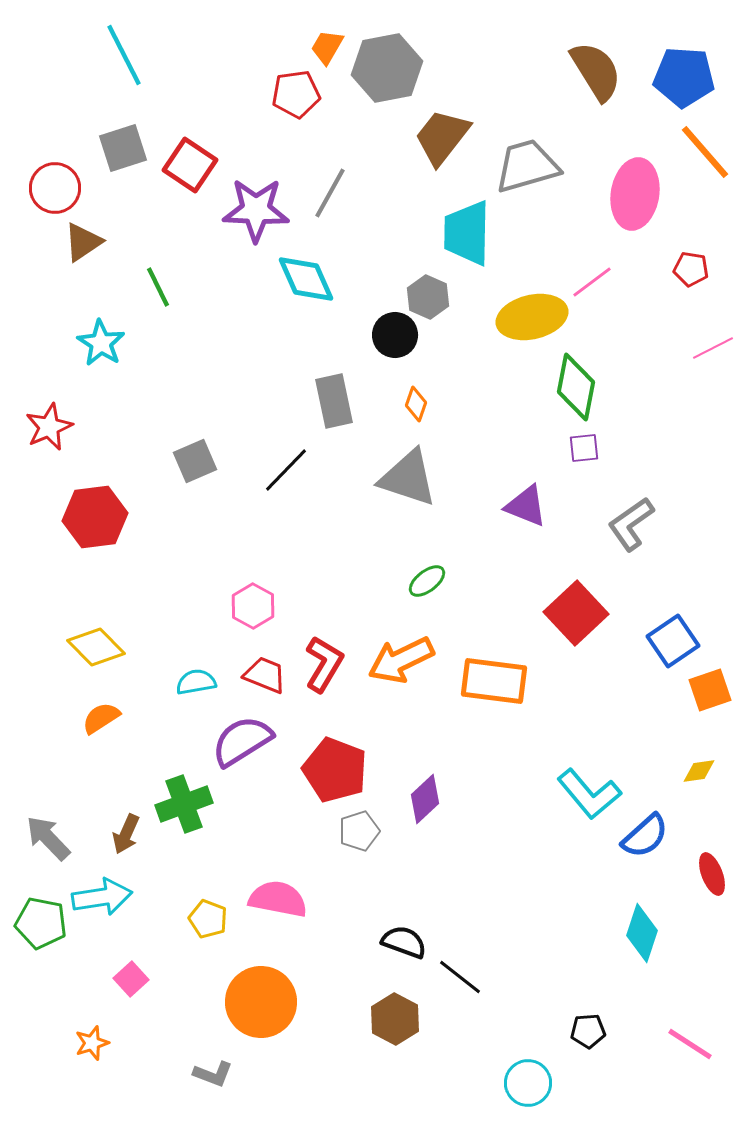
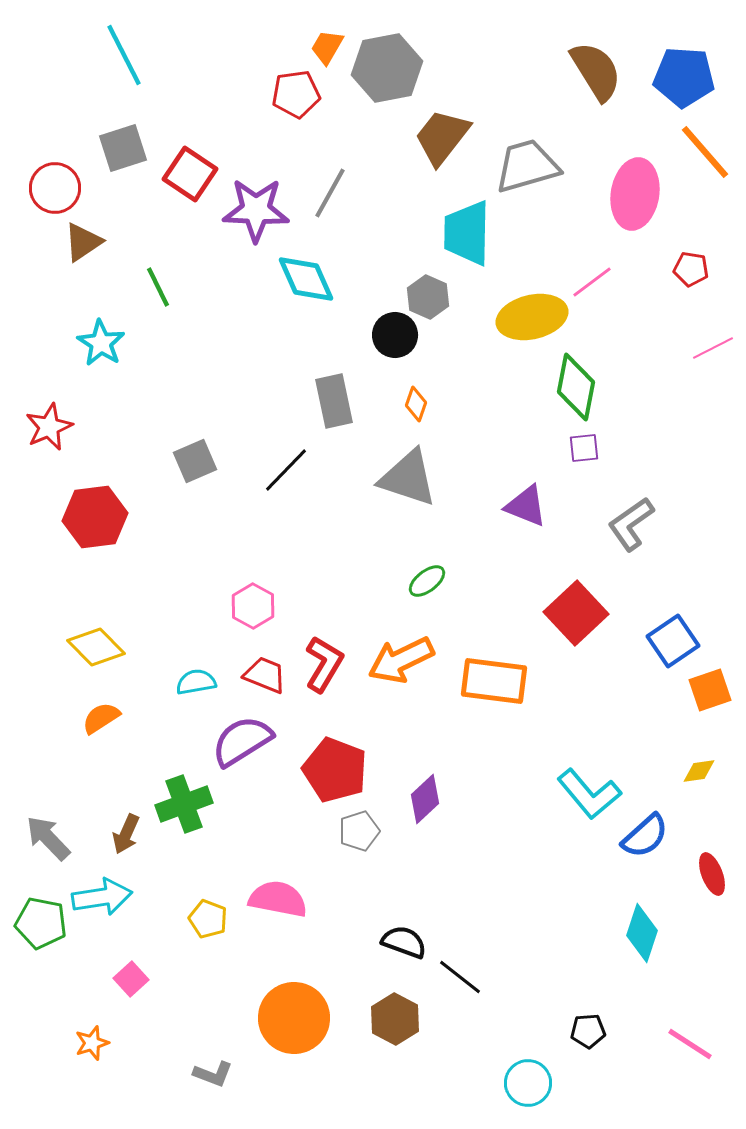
red square at (190, 165): moved 9 px down
orange circle at (261, 1002): moved 33 px right, 16 px down
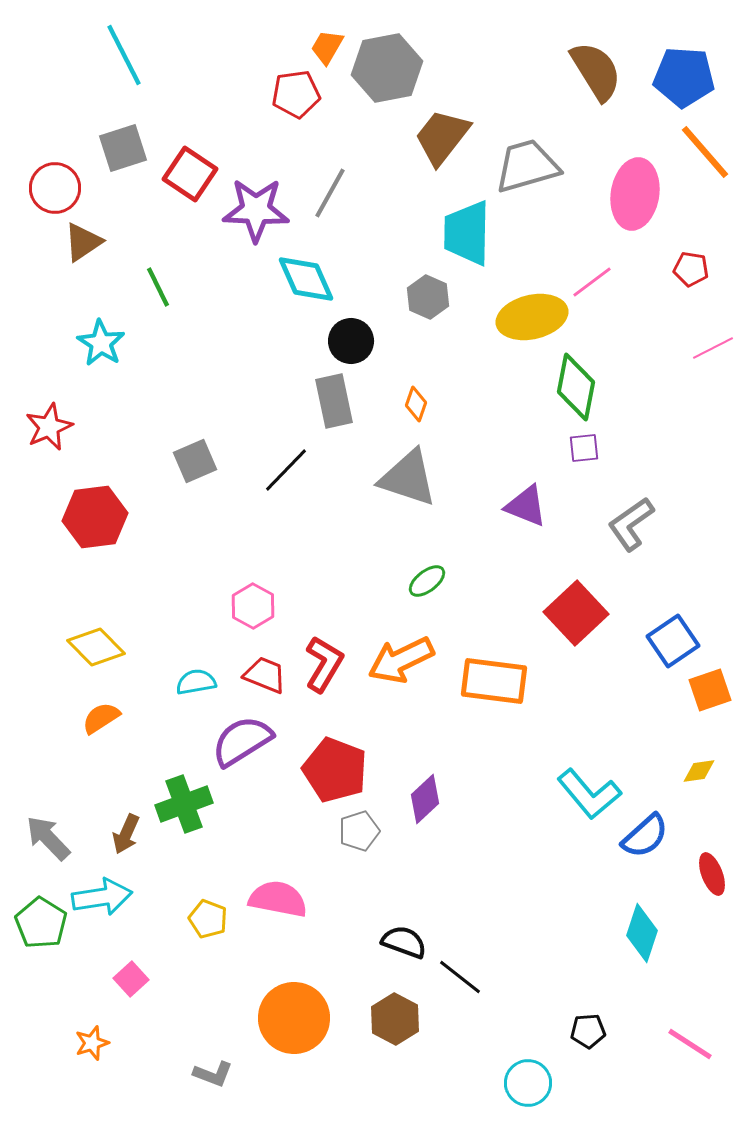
black circle at (395, 335): moved 44 px left, 6 px down
green pentagon at (41, 923): rotated 21 degrees clockwise
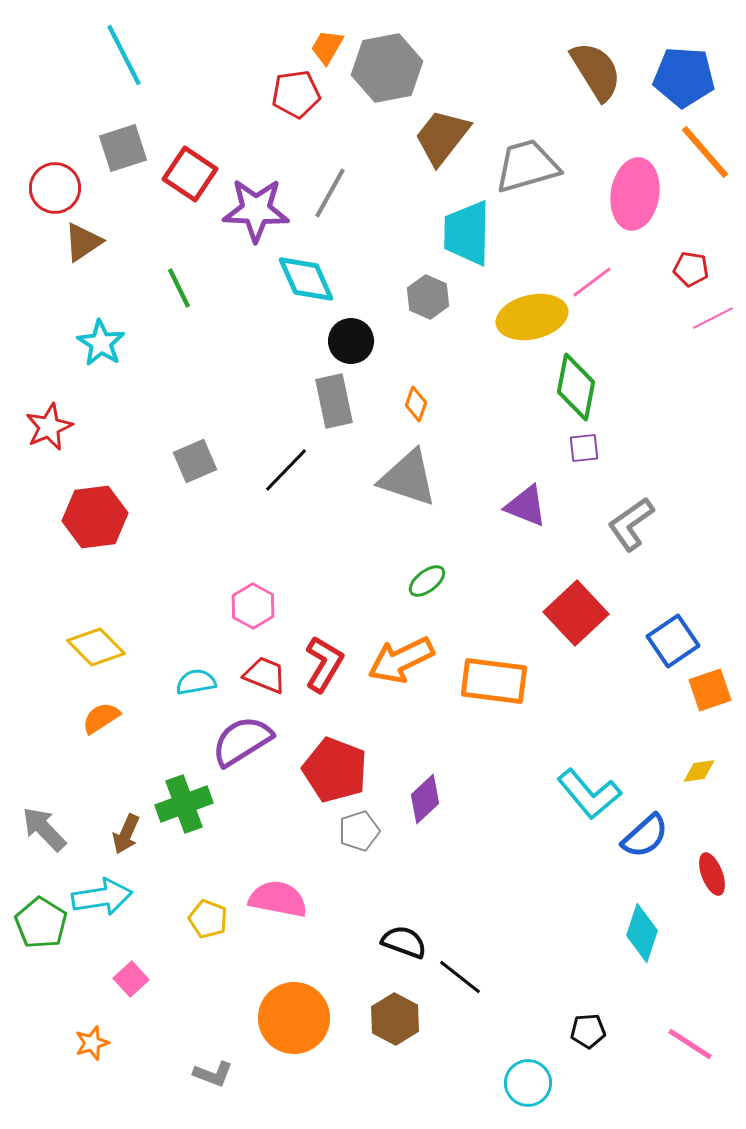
green line at (158, 287): moved 21 px right, 1 px down
pink line at (713, 348): moved 30 px up
gray arrow at (48, 838): moved 4 px left, 9 px up
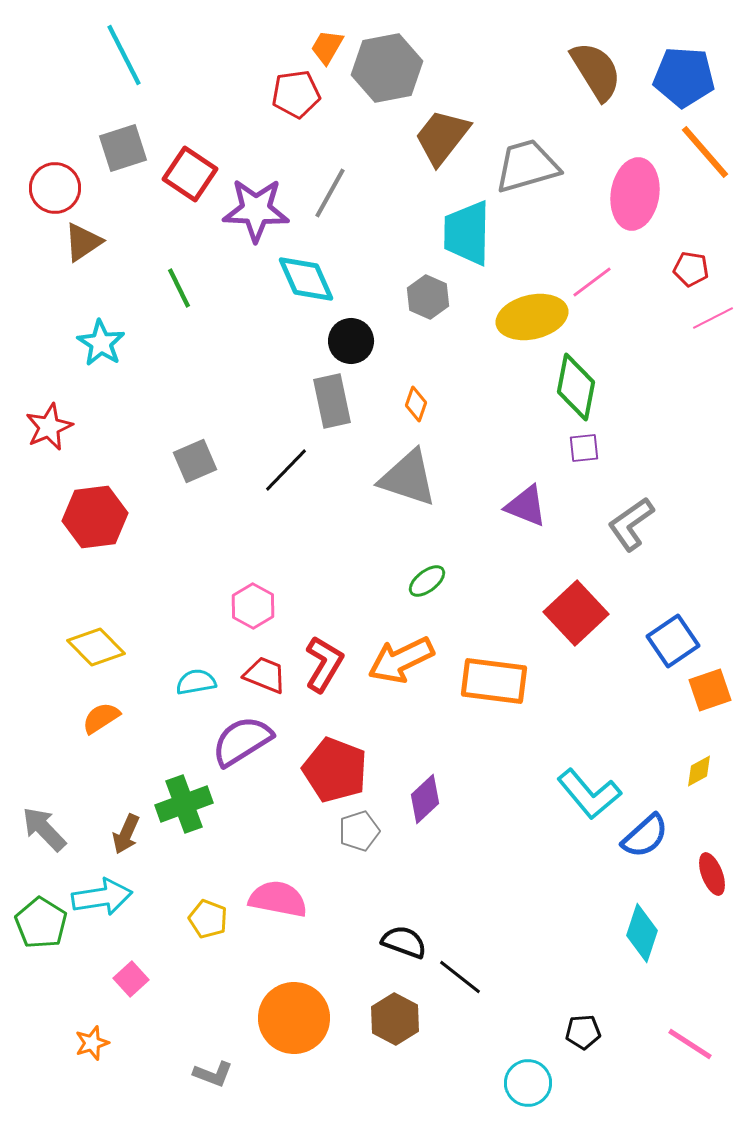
gray rectangle at (334, 401): moved 2 px left
yellow diamond at (699, 771): rotated 20 degrees counterclockwise
black pentagon at (588, 1031): moved 5 px left, 1 px down
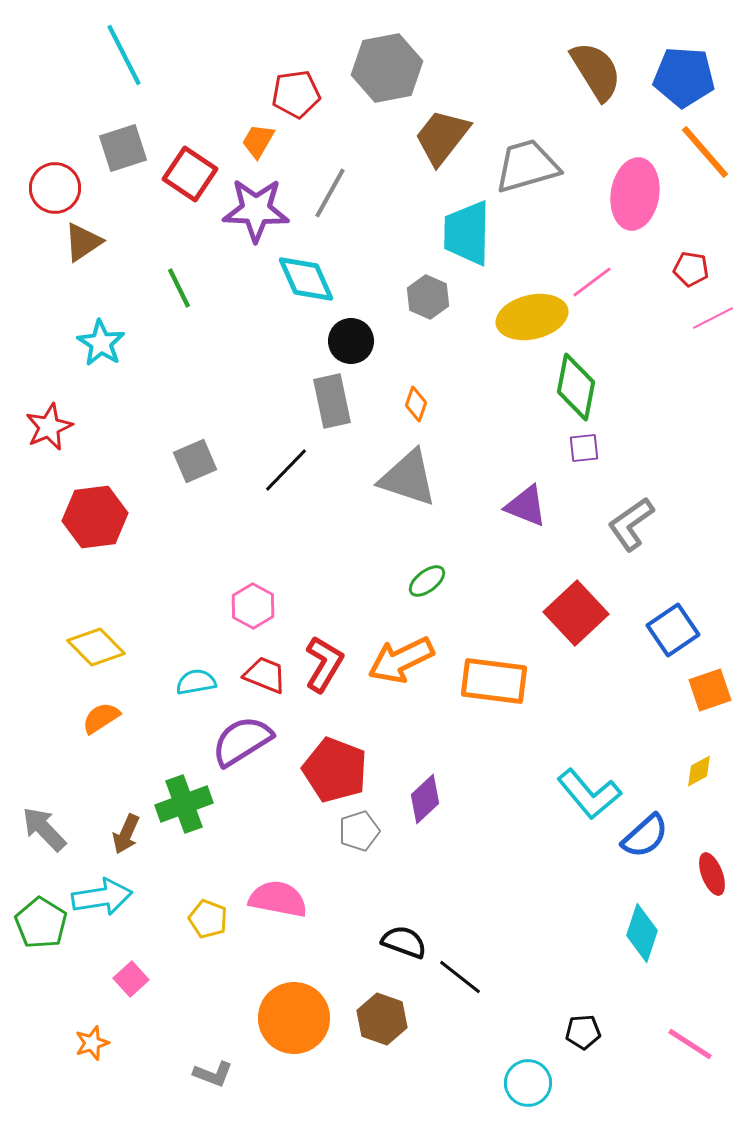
orange trapezoid at (327, 47): moved 69 px left, 94 px down
blue square at (673, 641): moved 11 px up
brown hexagon at (395, 1019): moved 13 px left; rotated 9 degrees counterclockwise
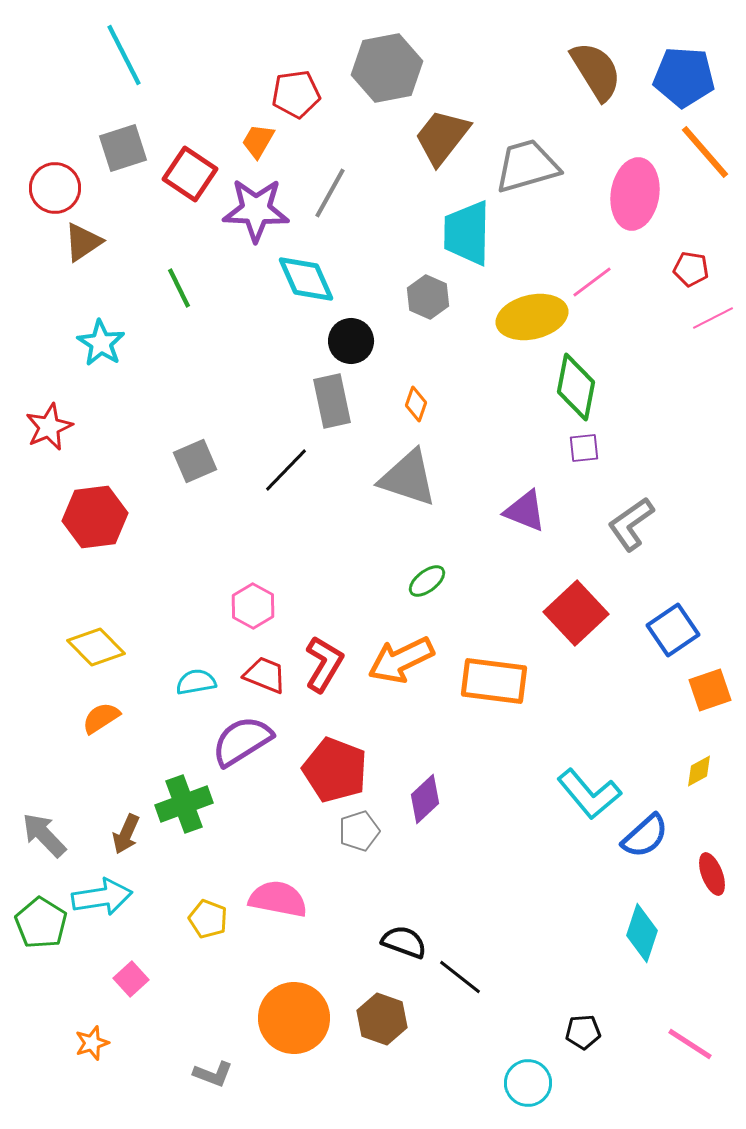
purple triangle at (526, 506): moved 1 px left, 5 px down
gray arrow at (44, 829): moved 6 px down
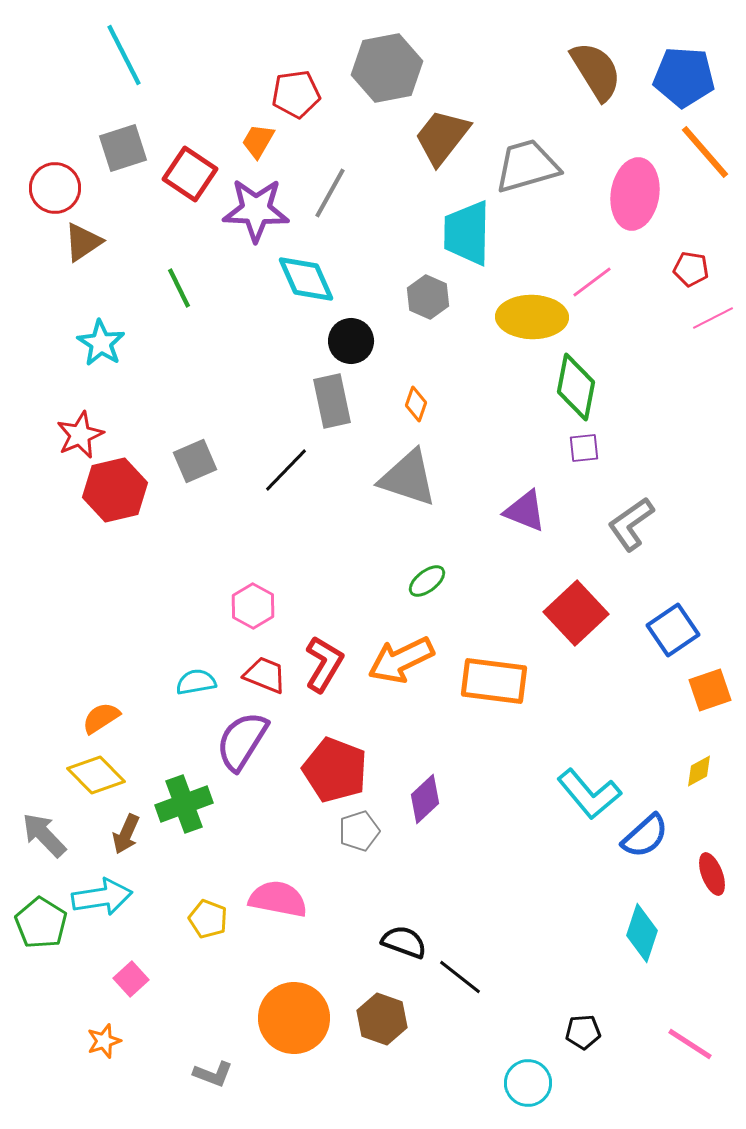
yellow ellipse at (532, 317): rotated 14 degrees clockwise
red star at (49, 427): moved 31 px right, 8 px down
red hexagon at (95, 517): moved 20 px right, 27 px up; rotated 6 degrees counterclockwise
yellow diamond at (96, 647): moved 128 px down
purple semicircle at (242, 741): rotated 26 degrees counterclockwise
orange star at (92, 1043): moved 12 px right, 2 px up
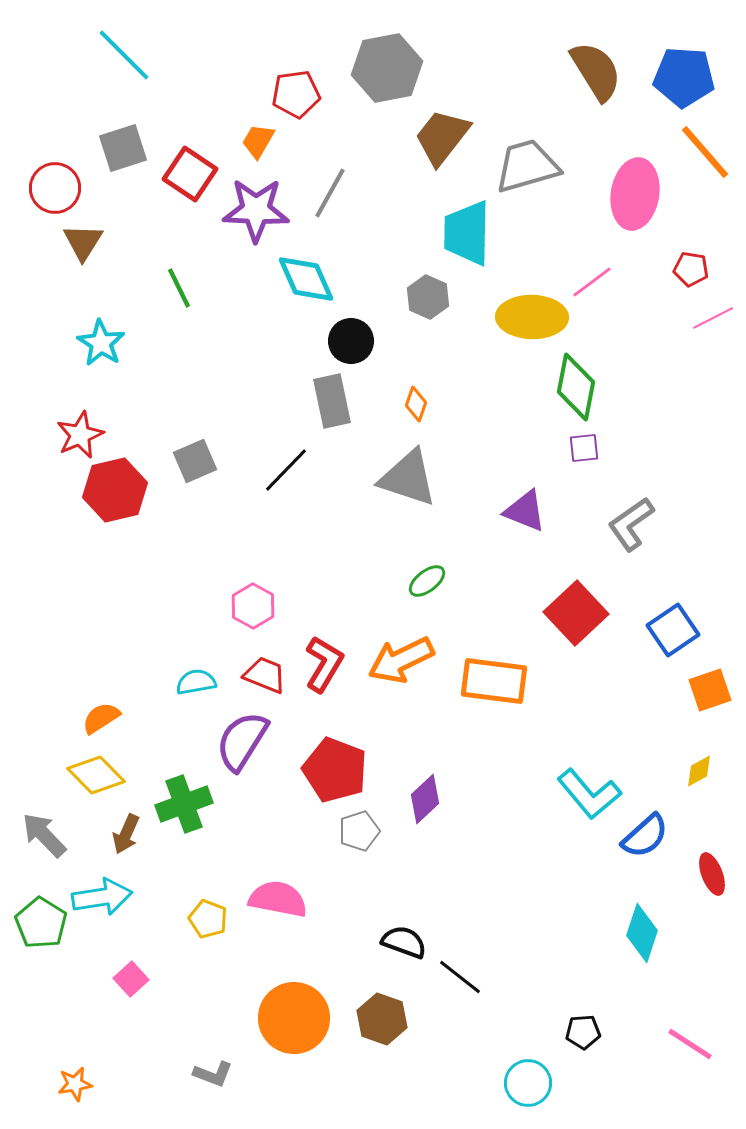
cyan line at (124, 55): rotated 18 degrees counterclockwise
brown triangle at (83, 242): rotated 24 degrees counterclockwise
orange star at (104, 1041): moved 29 px left, 43 px down; rotated 8 degrees clockwise
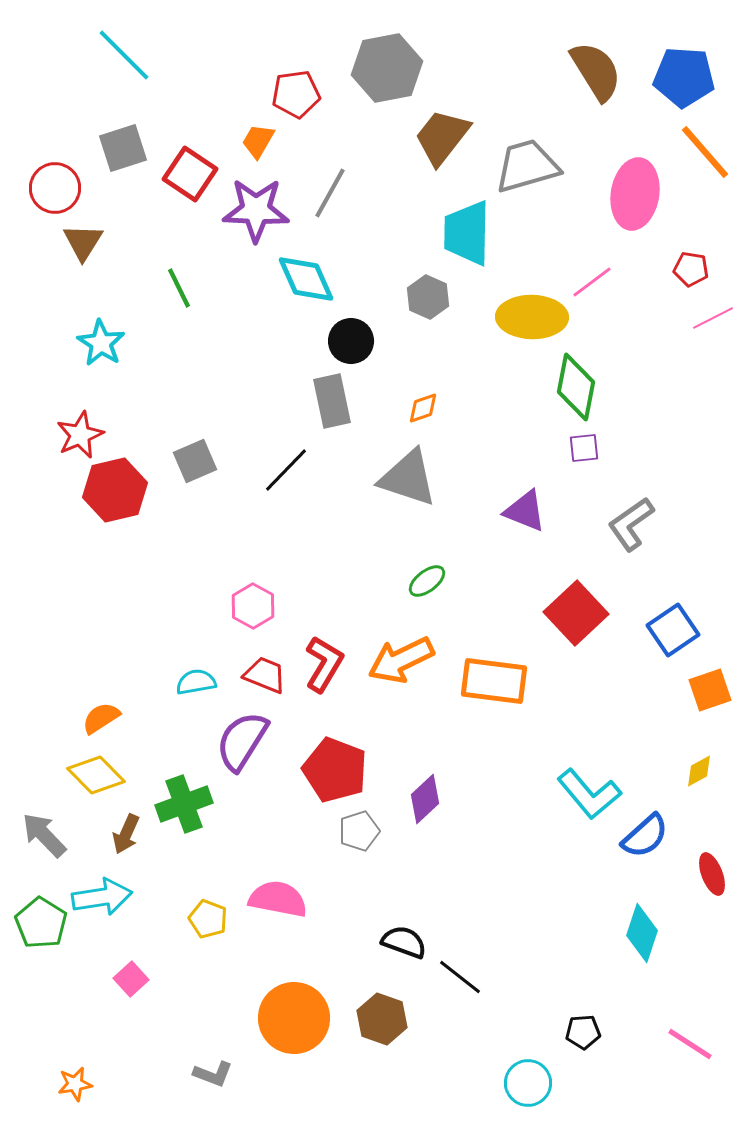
orange diamond at (416, 404): moved 7 px right, 4 px down; rotated 52 degrees clockwise
